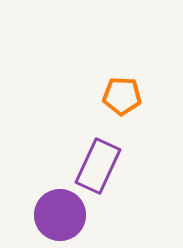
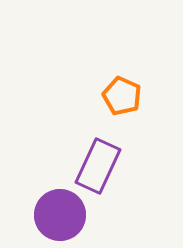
orange pentagon: rotated 21 degrees clockwise
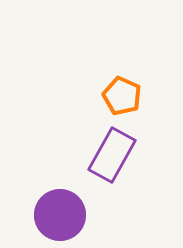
purple rectangle: moved 14 px right, 11 px up; rotated 4 degrees clockwise
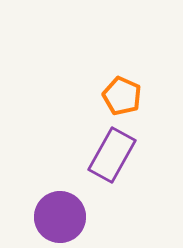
purple circle: moved 2 px down
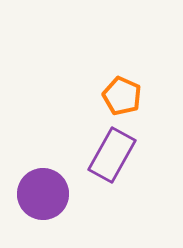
purple circle: moved 17 px left, 23 px up
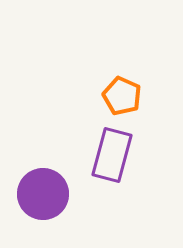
purple rectangle: rotated 14 degrees counterclockwise
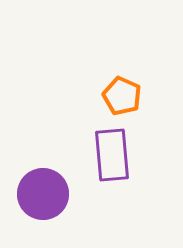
purple rectangle: rotated 20 degrees counterclockwise
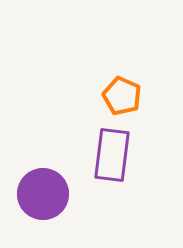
purple rectangle: rotated 12 degrees clockwise
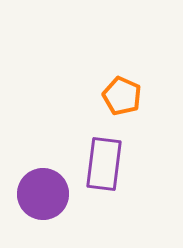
purple rectangle: moved 8 px left, 9 px down
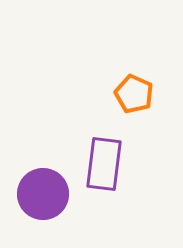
orange pentagon: moved 12 px right, 2 px up
